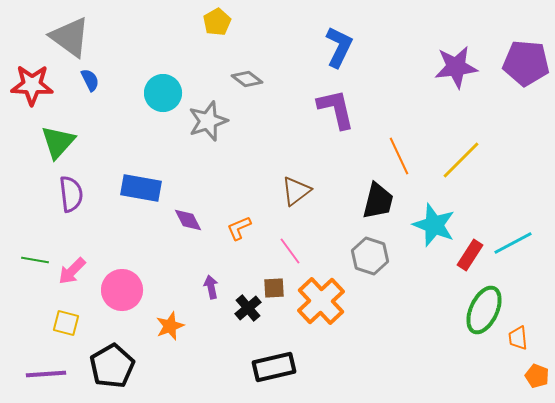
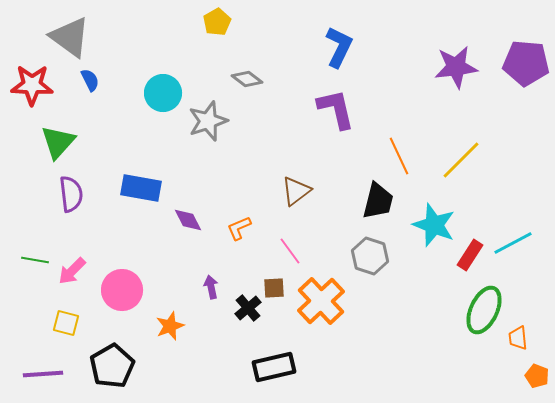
purple line: moved 3 px left
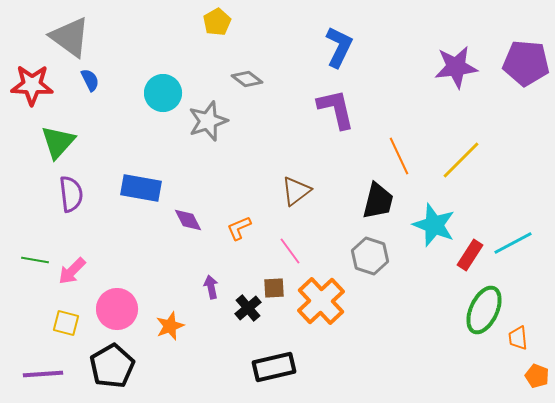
pink circle: moved 5 px left, 19 px down
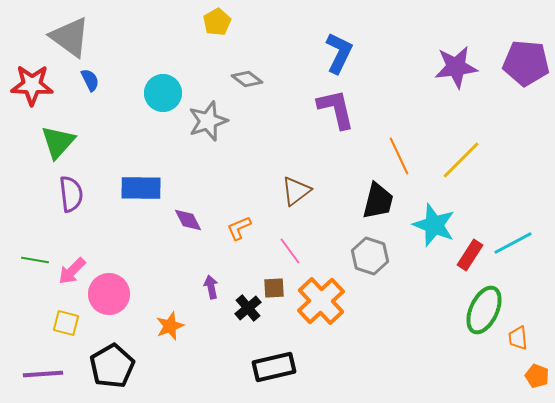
blue L-shape: moved 6 px down
blue rectangle: rotated 9 degrees counterclockwise
pink circle: moved 8 px left, 15 px up
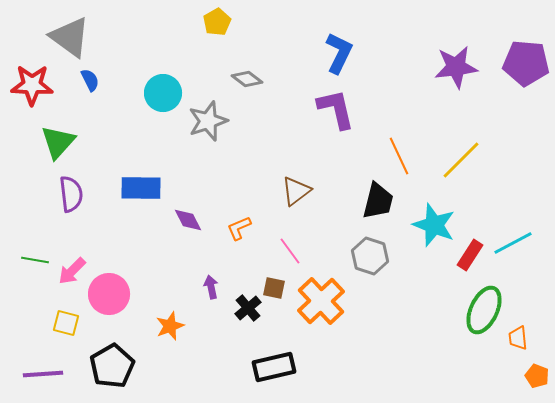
brown square: rotated 15 degrees clockwise
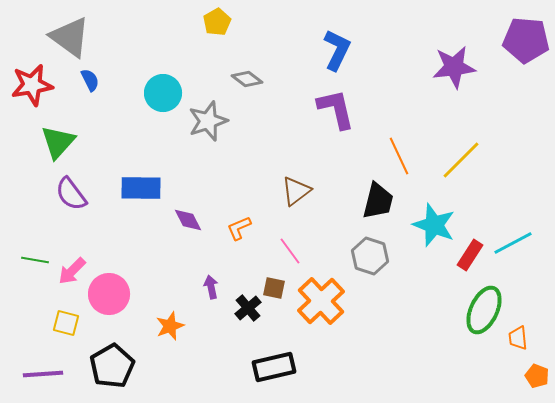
blue L-shape: moved 2 px left, 3 px up
purple pentagon: moved 23 px up
purple star: moved 2 px left
red star: rotated 12 degrees counterclockwise
purple semicircle: rotated 150 degrees clockwise
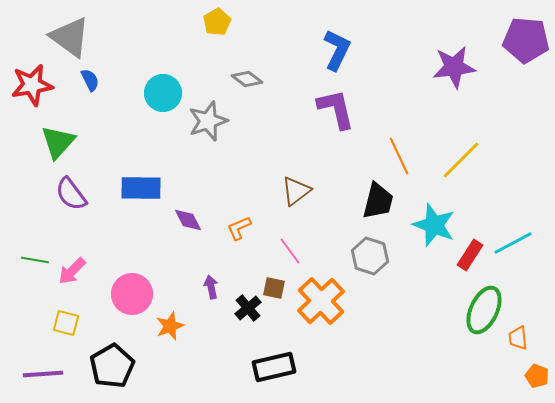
pink circle: moved 23 px right
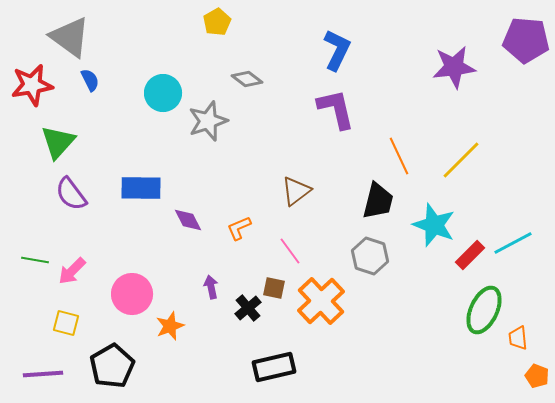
red rectangle: rotated 12 degrees clockwise
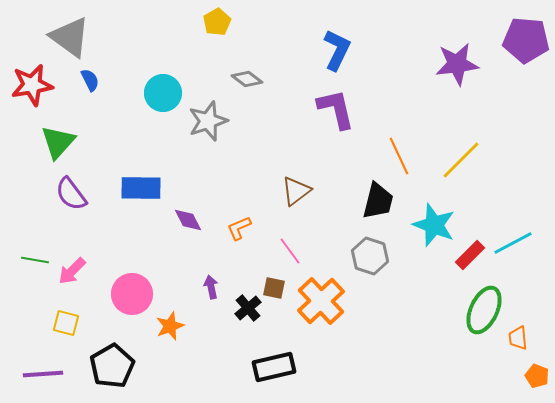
purple star: moved 3 px right, 3 px up
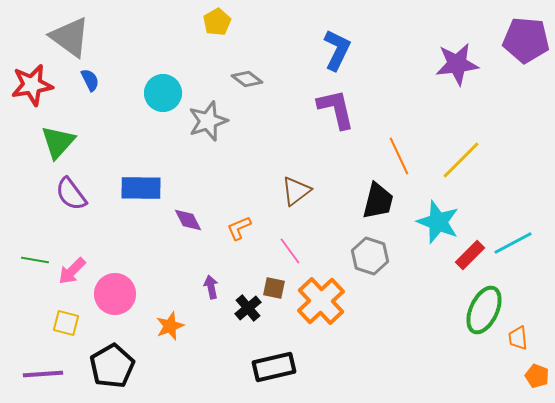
cyan star: moved 4 px right, 3 px up
pink circle: moved 17 px left
